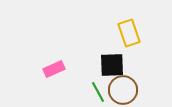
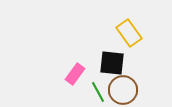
yellow rectangle: rotated 16 degrees counterclockwise
black square: moved 2 px up; rotated 8 degrees clockwise
pink rectangle: moved 21 px right, 5 px down; rotated 30 degrees counterclockwise
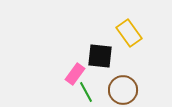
black square: moved 12 px left, 7 px up
green line: moved 12 px left
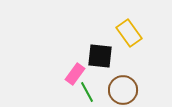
green line: moved 1 px right
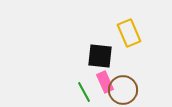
yellow rectangle: rotated 12 degrees clockwise
pink rectangle: moved 30 px right, 8 px down; rotated 60 degrees counterclockwise
green line: moved 3 px left
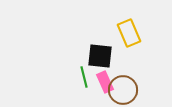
green line: moved 15 px up; rotated 15 degrees clockwise
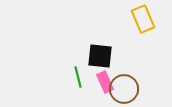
yellow rectangle: moved 14 px right, 14 px up
green line: moved 6 px left
brown circle: moved 1 px right, 1 px up
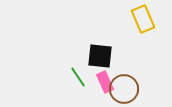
green line: rotated 20 degrees counterclockwise
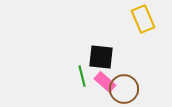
black square: moved 1 px right, 1 px down
green line: moved 4 px right, 1 px up; rotated 20 degrees clockwise
pink rectangle: rotated 25 degrees counterclockwise
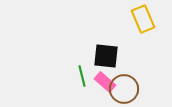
black square: moved 5 px right, 1 px up
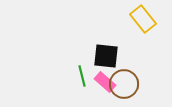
yellow rectangle: rotated 16 degrees counterclockwise
brown circle: moved 5 px up
